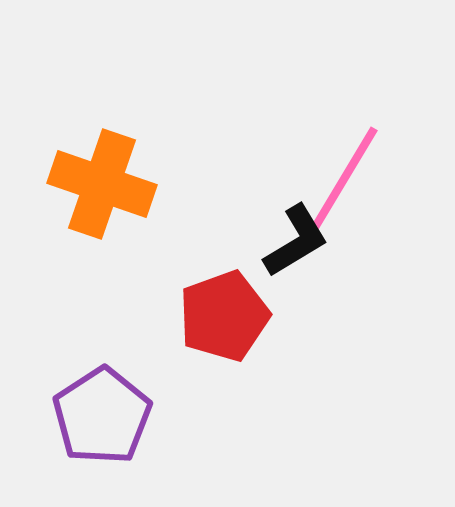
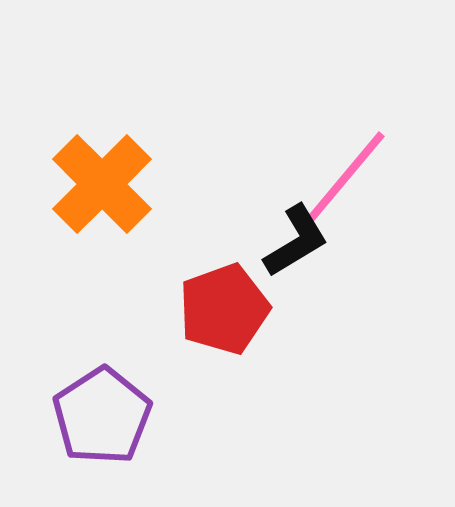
pink line: rotated 9 degrees clockwise
orange cross: rotated 26 degrees clockwise
red pentagon: moved 7 px up
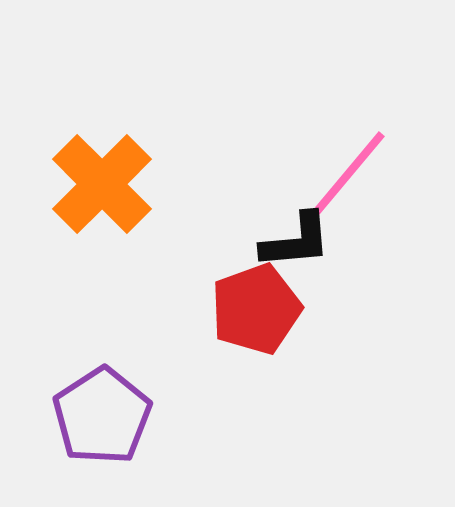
black L-shape: rotated 26 degrees clockwise
red pentagon: moved 32 px right
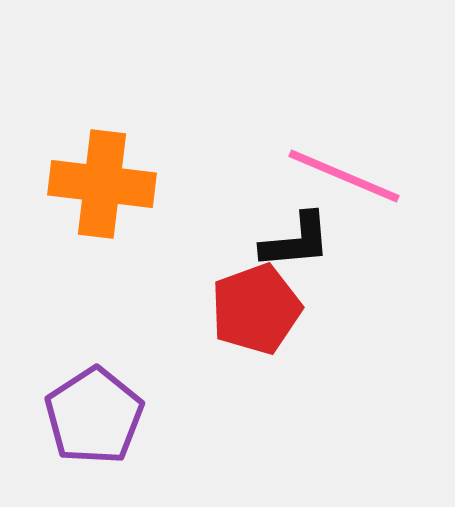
pink line: moved 3 px up; rotated 73 degrees clockwise
orange cross: rotated 38 degrees counterclockwise
purple pentagon: moved 8 px left
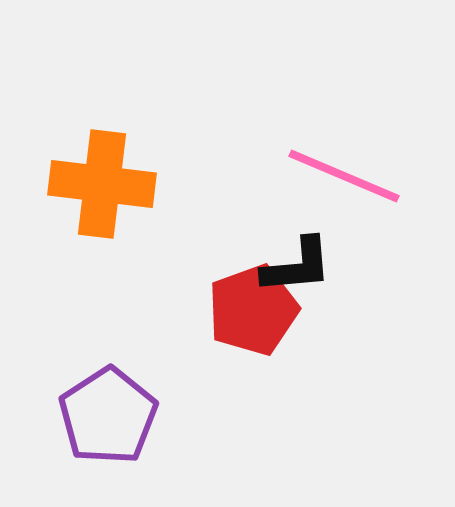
black L-shape: moved 1 px right, 25 px down
red pentagon: moved 3 px left, 1 px down
purple pentagon: moved 14 px right
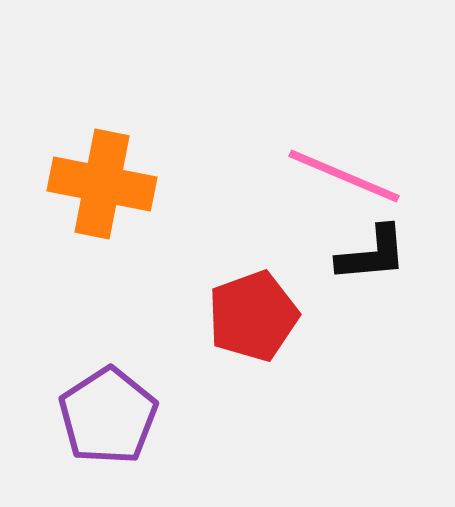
orange cross: rotated 4 degrees clockwise
black L-shape: moved 75 px right, 12 px up
red pentagon: moved 6 px down
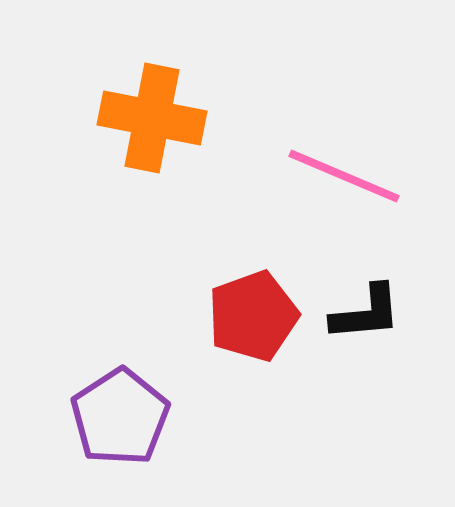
orange cross: moved 50 px right, 66 px up
black L-shape: moved 6 px left, 59 px down
purple pentagon: moved 12 px right, 1 px down
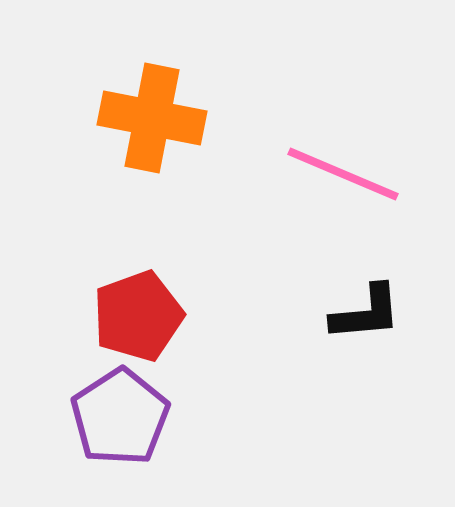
pink line: moved 1 px left, 2 px up
red pentagon: moved 115 px left
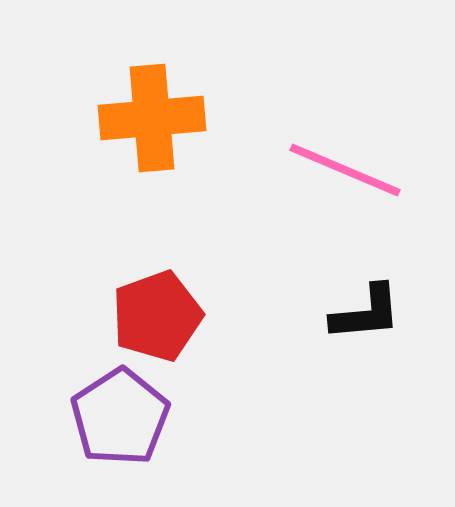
orange cross: rotated 16 degrees counterclockwise
pink line: moved 2 px right, 4 px up
red pentagon: moved 19 px right
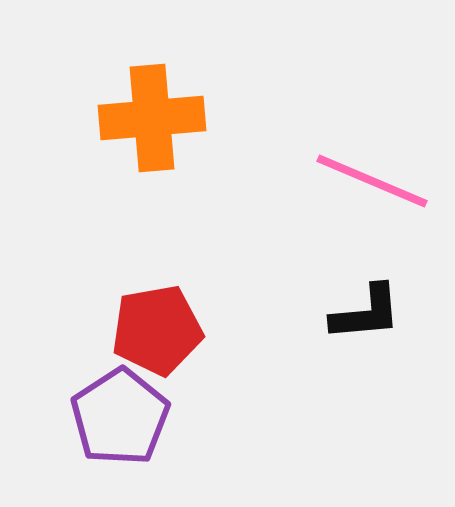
pink line: moved 27 px right, 11 px down
red pentagon: moved 14 px down; rotated 10 degrees clockwise
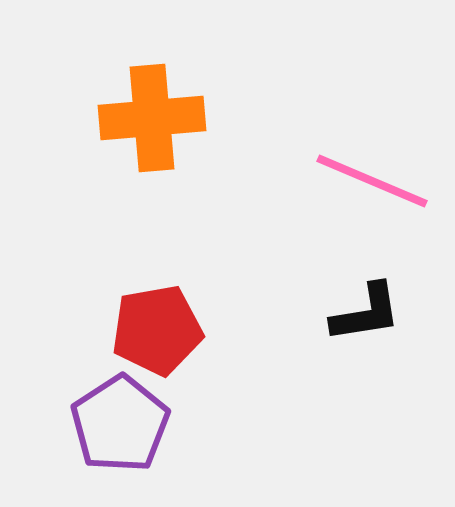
black L-shape: rotated 4 degrees counterclockwise
purple pentagon: moved 7 px down
